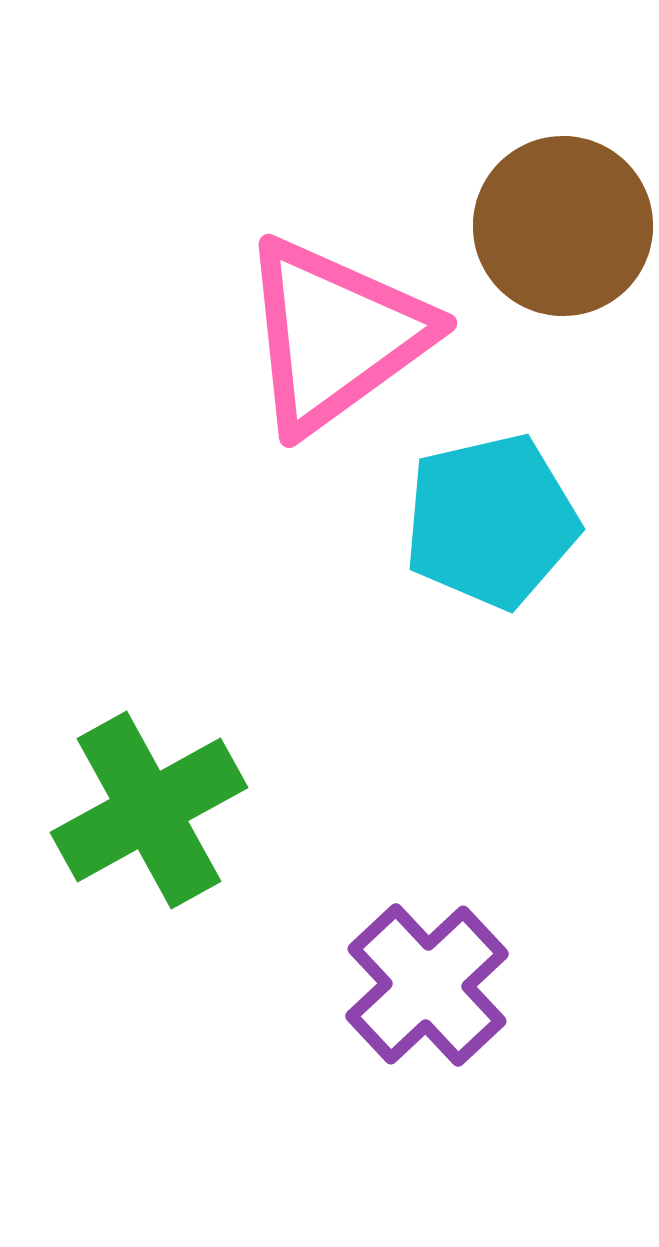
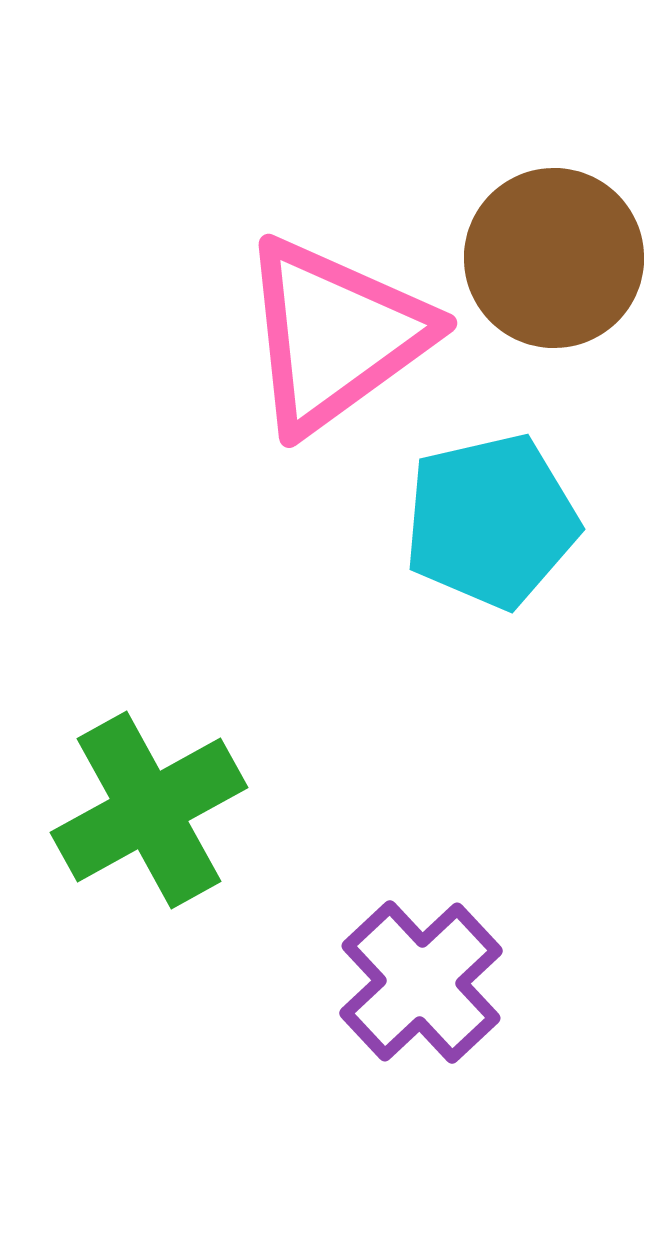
brown circle: moved 9 px left, 32 px down
purple cross: moved 6 px left, 3 px up
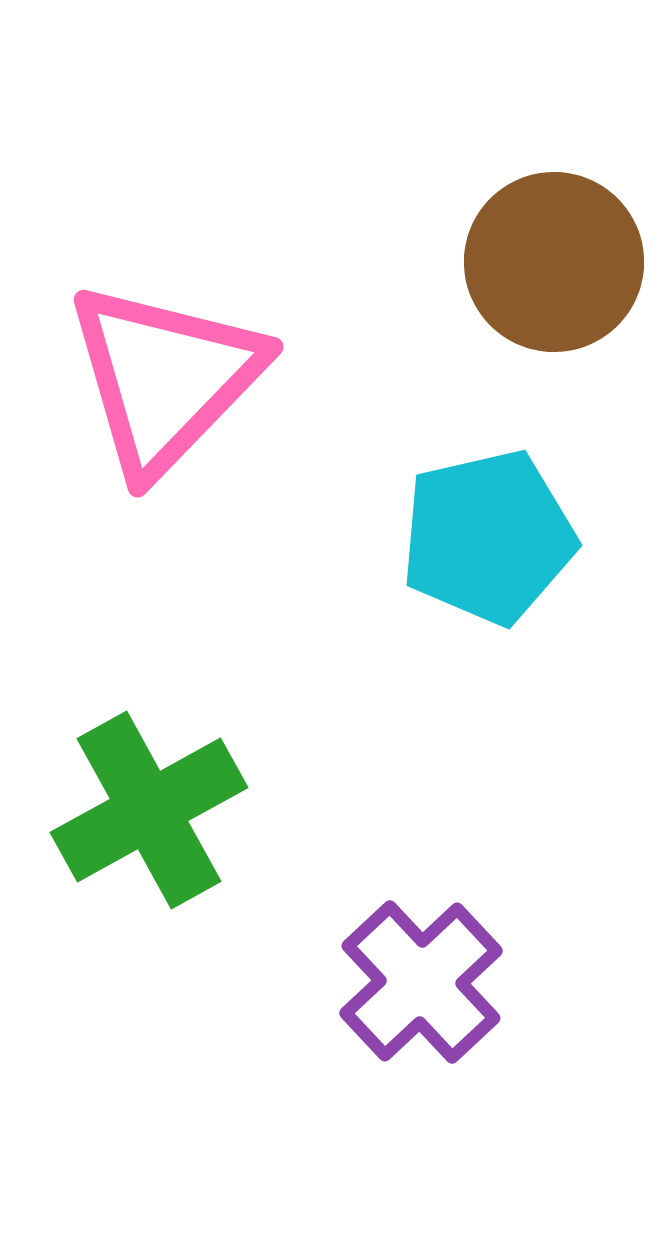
brown circle: moved 4 px down
pink triangle: moved 170 px left, 43 px down; rotated 10 degrees counterclockwise
cyan pentagon: moved 3 px left, 16 px down
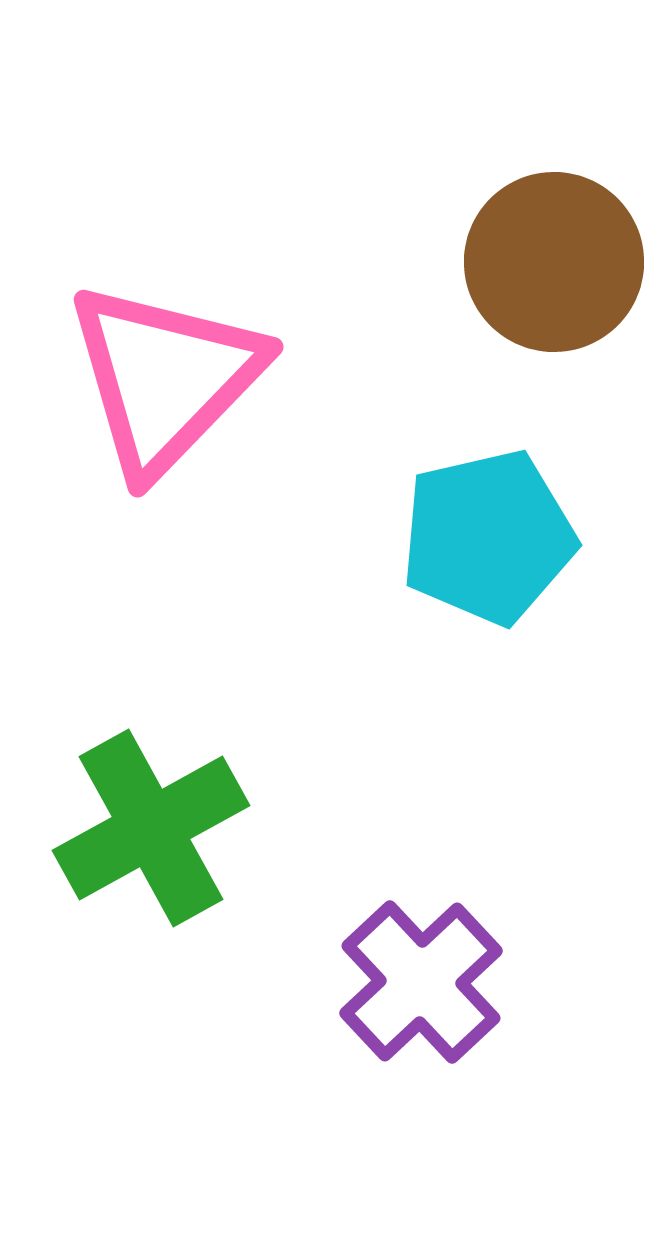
green cross: moved 2 px right, 18 px down
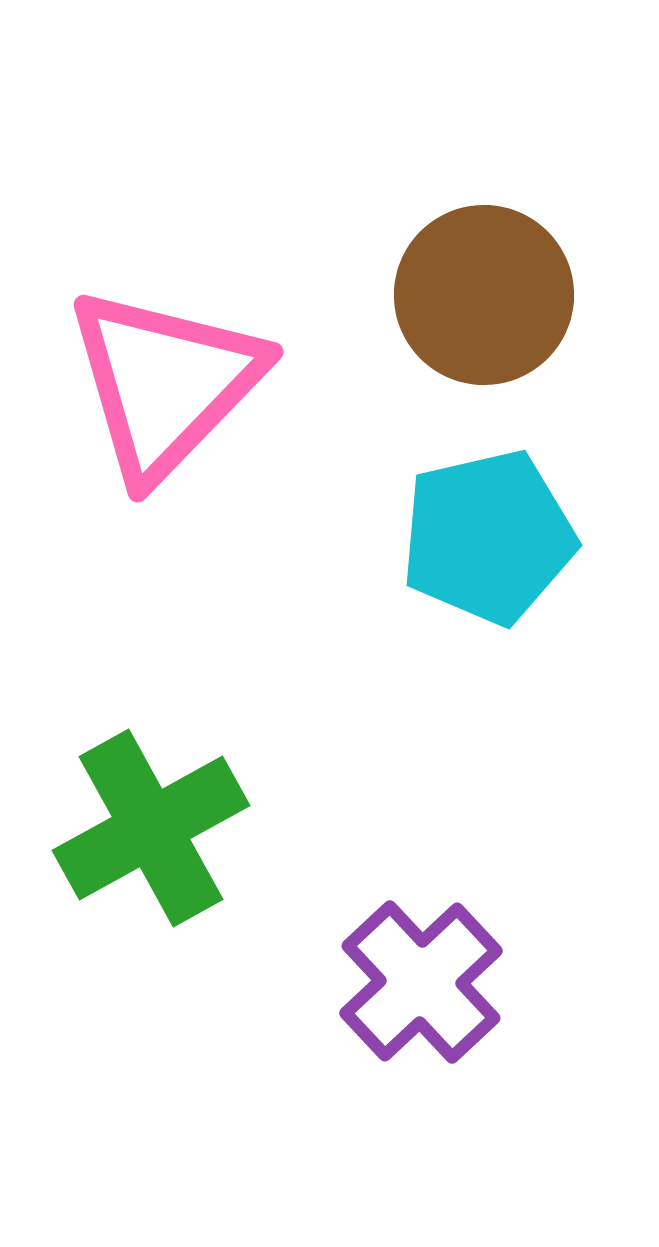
brown circle: moved 70 px left, 33 px down
pink triangle: moved 5 px down
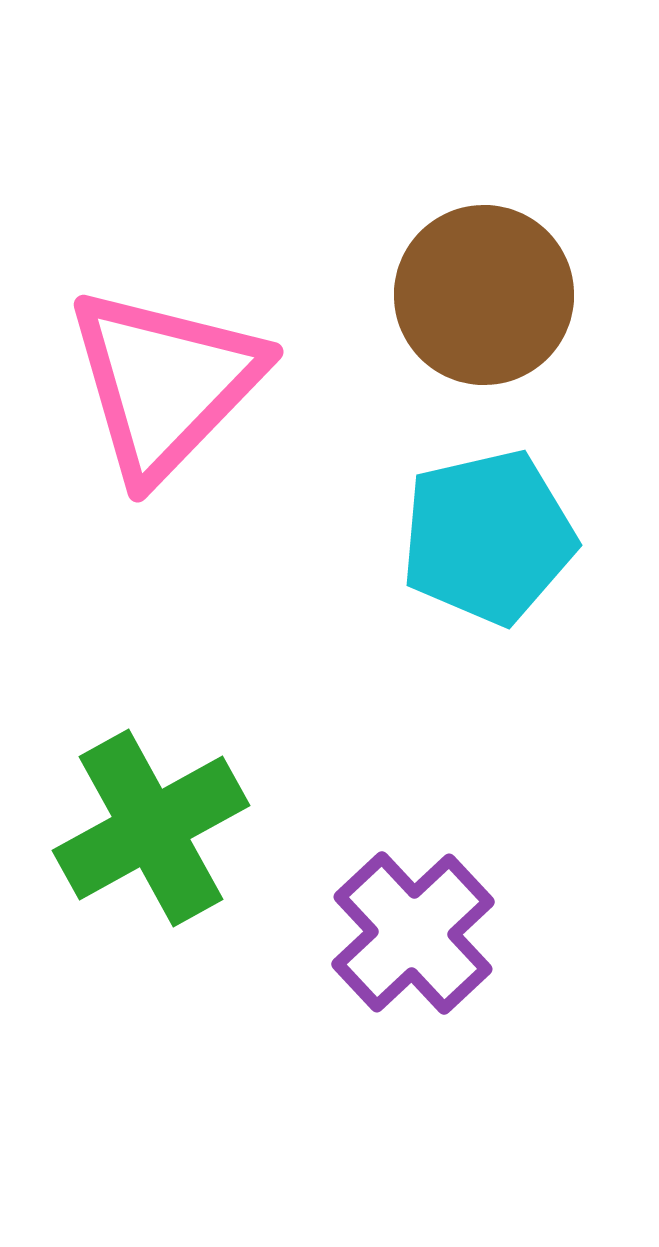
purple cross: moved 8 px left, 49 px up
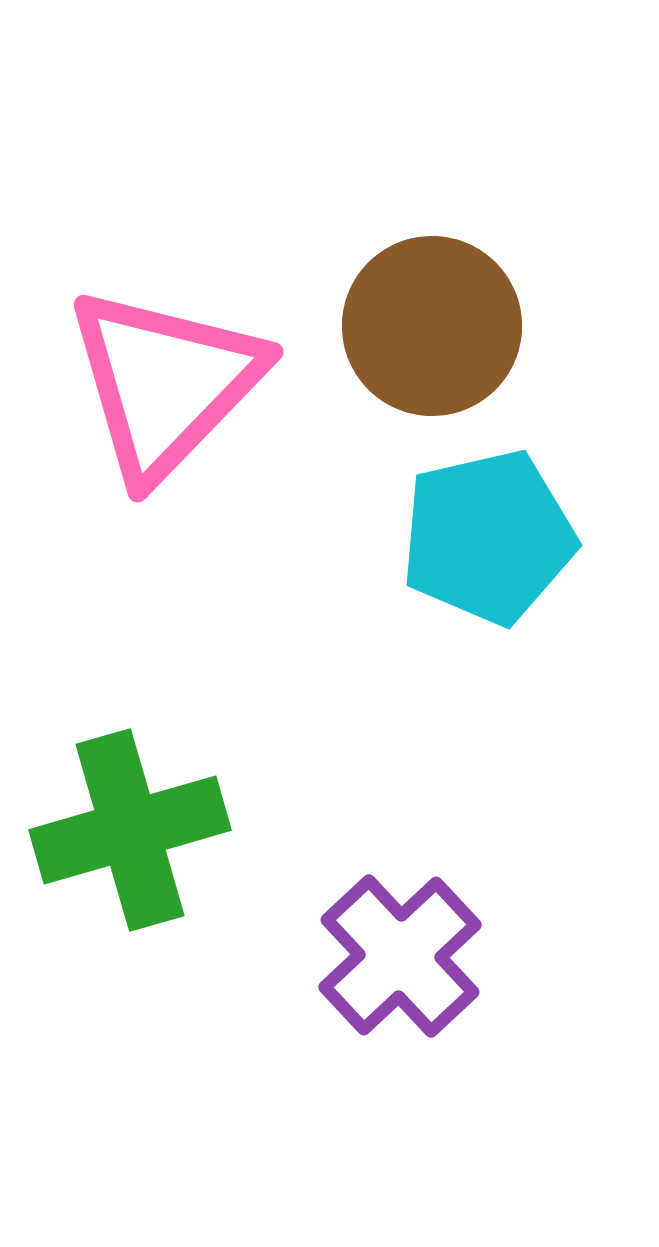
brown circle: moved 52 px left, 31 px down
green cross: moved 21 px left, 2 px down; rotated 13 degrees clockwise
purple cross: moved 13 px left, 23 px down
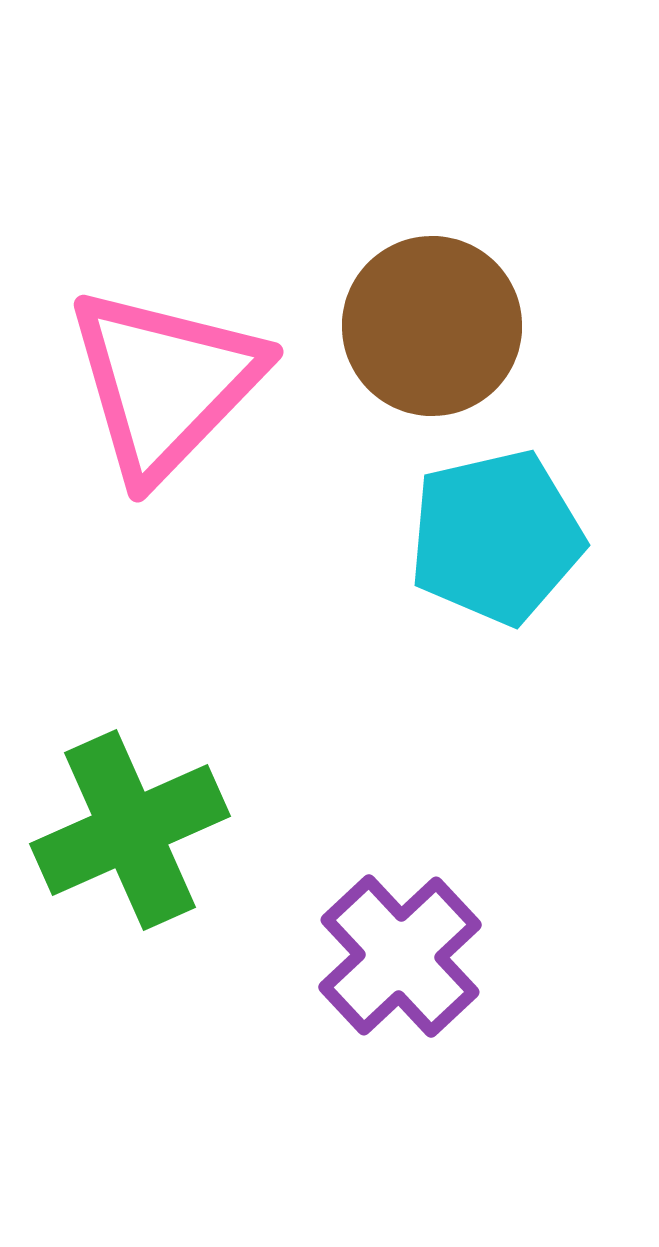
cyan pentagon: moved 8 px right
green cross: rotated 8 degrees counterclockwise
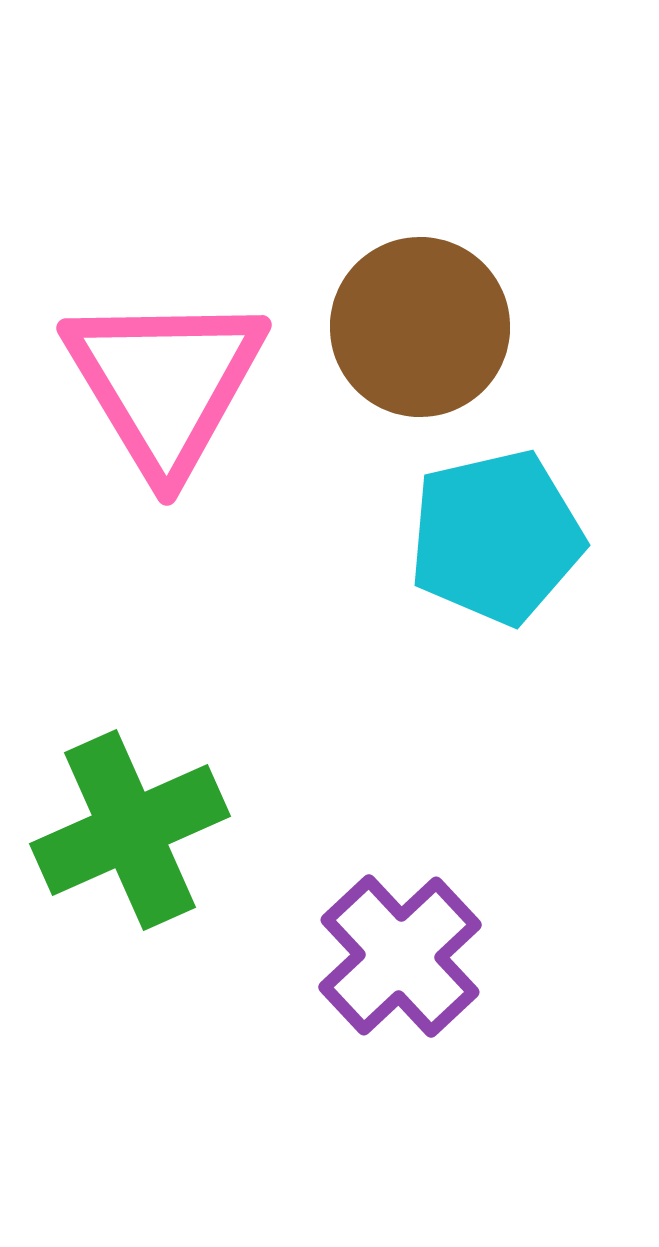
brown circle: moved 12 px left, 1 px down
pink triangle: rotated 15 degrees counterclockwise
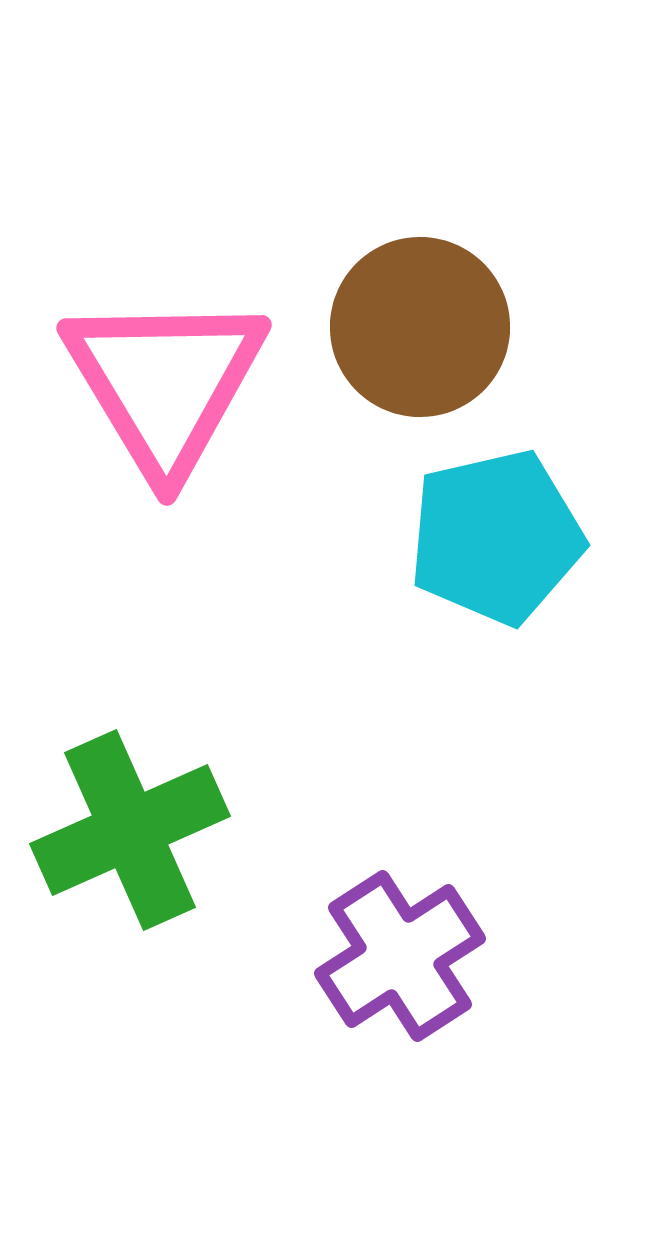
purple cross: rotated 10 degrees clockwise
